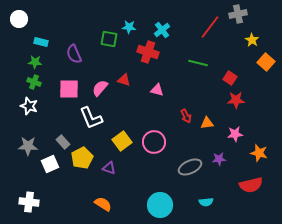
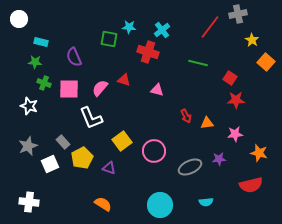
purple semicircle: moved 3 px down
green cross: moved 10 px right, 1 px down
pink circle: moved 9 px down
gray star: rotated 24 degrees counterclockwise
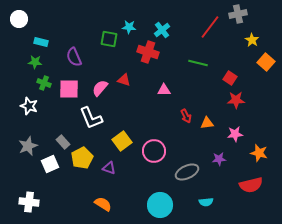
pink triangle: moved 7 px right; rotated 16 degrees counterclockwise
gray ellipse: moved 3 px left, 5 px down
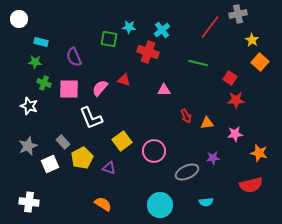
orange square: moved 6 px left
purple star: moved 6 px left, 1 px up
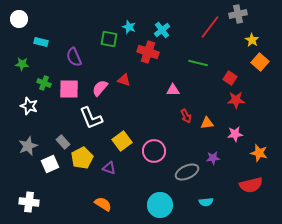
cyan star: rotated 16 degrees clockwise
green star: moved 13 px left, 2 px down
pink triangle: moved 9 px right
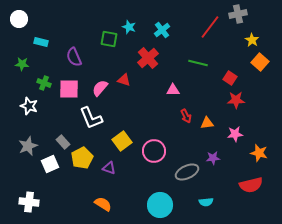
red cross: moved 6 px down; rotated 30 degrees clockwise
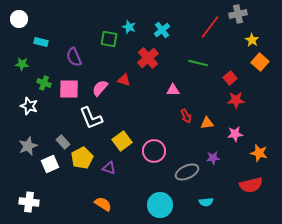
red square: rotated 16 degrees clockwise
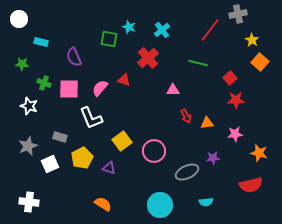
red line: moved 3 px down
gray rectangle: moved 3 px left, 5 px up; rotated 32 degrees counterclockwise
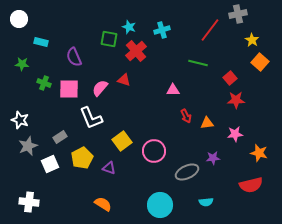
cyan cross: rotated 21 degrees clockwise
red cross: moved 12 px left, 7 px up
white star: moved 9 px left, 14 px down
gray rectangle: rotated 48 degrees counterclockwise
